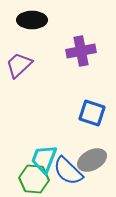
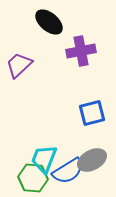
black ellipse: moved 17 px right, 2 px down; rotated 40 degrees clockwise
blue square: rotated 32 degrees counterclockwise
blue semicircle: rotated 76 degrees counterclockwise
green hexagon: moved 1 px left, 1 px up
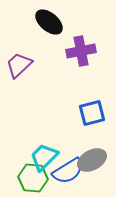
cyan trapezoid: moved 2 px up; rotated 24 degrees clockwise
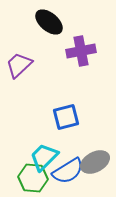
blue square: moved 26 px left, 4 px down
gray ellipse: moved 3 px right, 2 px down
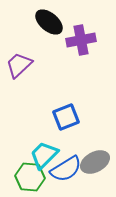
purple cross: moved 11 px up
blue square: rotated 8 degrees counterclockwise
cyan trapezoid: moved 2 px up
blue semicircle: moved 2 px left, 2 px up
green hexagon: moved 3 px left, 1 px up
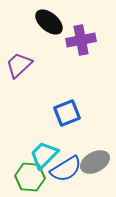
blue square: moved 1 px right, 4 px up
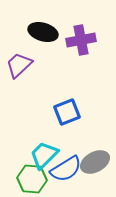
black ellipse: moved 6 px left, 10 px down; rotated 24 degrees counterclockwise
blue square: moved 1 px up
green hexagon: moved 2 px right, 2 px down
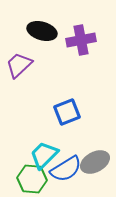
black ellipse: moved 1 px left, 1 px up
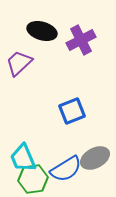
purple cross: rotated 16 degrees counterclockwise
purple trapezoid: moved 2 px up
blue square: moved 5 px right, 1 px up
cyan trapezoid: moved 21 px left, 3 px down; rotated 68 degrees counterclockwise
gray ellipse: moved 4 px up
green hexagon: moved 1 px right; rotated 12 degrees counterclockwise
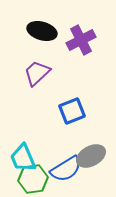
purple trapezoid: moved 18 px right, 10 px down
gray ellipse: moved 4 px left, 2 px up
